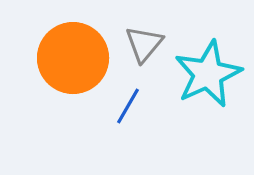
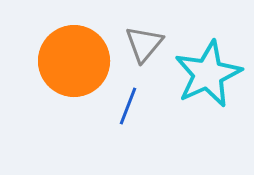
orange circle: moved 1 px right, 3 px down
blue line: rotated 9 degrees counterclockwise
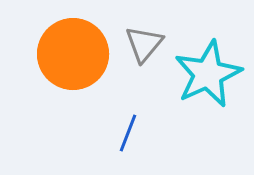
orange circle: moved 1 px left, 7 px up
blue line: moved 27 px down
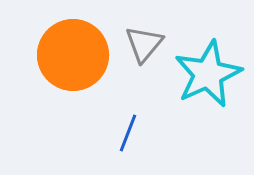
orange circle: moved 1 px down
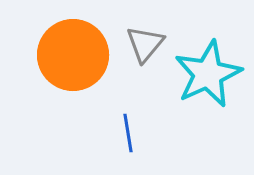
gray triangle: moved 1 px right
blue line: rotated 30 degrees counterclockwise
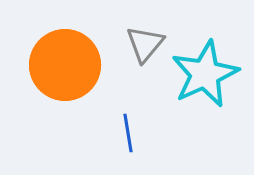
orange circle: moved 8 px left, 10 px down
cyan star: moved 3 px left
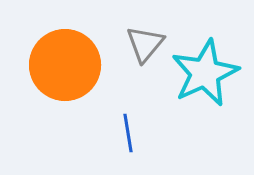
cyan star: moved 1 px up
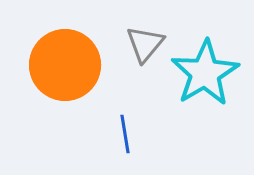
cyan star: rotated 6 degrees counterclockwise
blue line: moved 3 px left, 1 px down
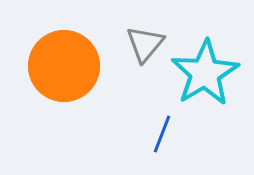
orange circle: moved 1 px left, 1 px down
blue line: moved 37 px right; rotated 30 degrees clockwise
